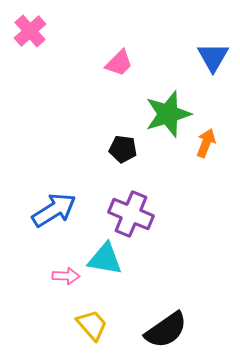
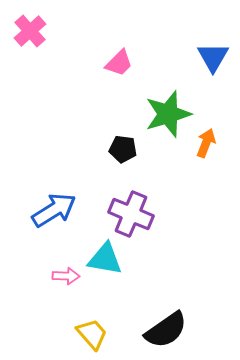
yellow trapezoid: moved 9 px down
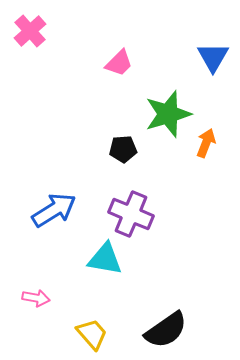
black pentagon: rotated 12 degrees counterclockwise
pink arrow: moved 30 px left, 22 px down; rotated 8 degrees clockwise
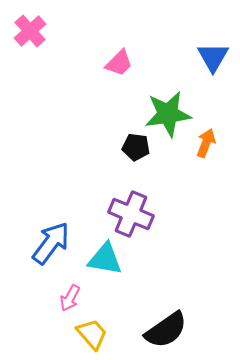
green star: rotated 9 degrees clockwise
black pentagon: moved 13 px right, 2 px up; rotated 12 degrees clockwise
blue arrow: moved 3 px left, 33 px down; rotated 21 degrees counterclockwise
pink arrow: moved 34 px right; rotated 108 degrees clockwise
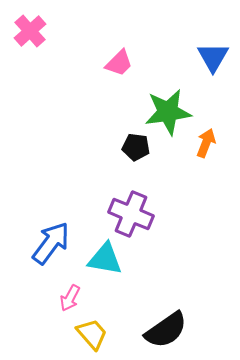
green star: moved 2 px up
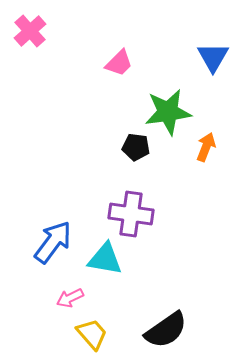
orange arrow: moved 4 px down
purple cross: rotated 15 degrees counterclockwise
blue arrow: moved 2 px right, 1 px up
pink arrow: rotated 36 degrees clockwise
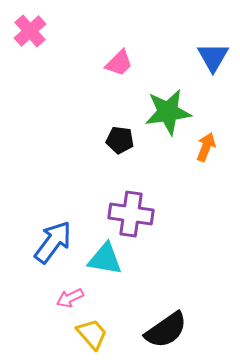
black pentagon: moved 16 px left, 7 px up
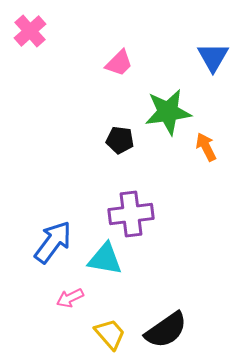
orange arrow: rotated 48 degrees counterclockwise
purple cross: rotated 15 degrees counterclockwise
yellow trapezoid: moved 18 px right
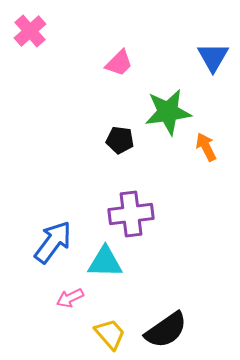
cyan triangle: moved 3 px down; rotated 9 degrees counterclockwise
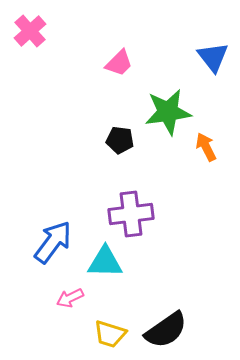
blue triangle: rotated 8 degrees counterclockwise
yellow trapezoid: rotated 148 degrees clockwise
